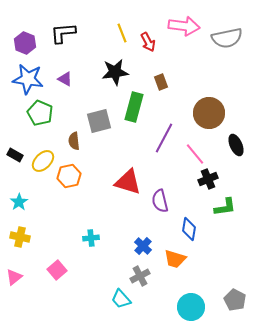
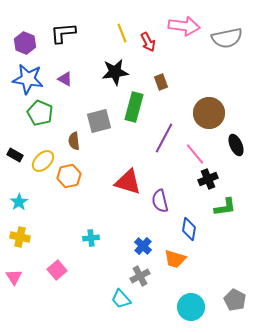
pink triangle: rotated 24 degrees counterclockwise
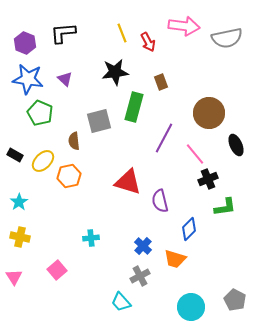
purple triangle: rotated 14 degrees clockwise
blue diamond: rotated 35 degrees clockwise
cyan trapezoid: moved 3 px down
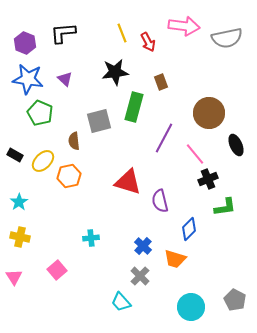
gray cross: rotated 18 degrees counterclockwise
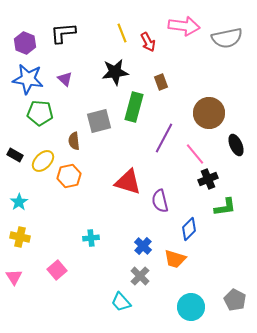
green pentagon: rotated 20 degrees counterclockwise
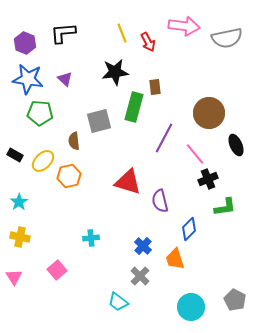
brown rectangle: moved 6 px left, 5 px down; rotated 14 degrees clockwise
orange trapezoid: rotated 55 degrees clockwise
cyan trapezoid: moved 3 px left; rotated 10 degrees counterclockwise
